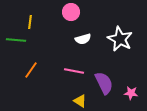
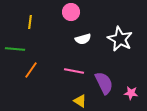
green line: moved 1 px left, 9 px down
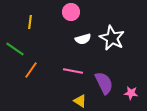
white star: moved 8 px left, 1 px up
green line: rotated 30 degrees clockwise
pink line: moved 1 px left
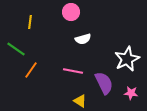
white star: moved 15 px right, 21 px down; rotated 20 degrees clockwise
green line: moved 1 px right
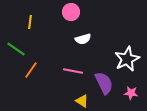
yellow triangle: moved 2 px right
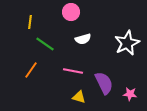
green line: moved 29 px right, 5 px up
white star: moved 16 px up
pink star: moved 1 px left, 1 px down
yellow triangle: moved 3 px left, 4 px up; rotated 16 degrees counterclockwise
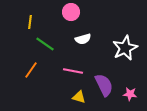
white star: moved 2 px left, 5 px down
purple semicircle: moved 2 px down
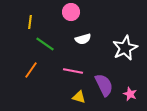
pink star: rotated 16 degrees clockwise
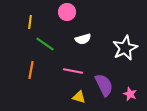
pink circle: moved 4 px left
orange line: rotated 24 degrees counterclockwise
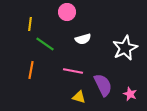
yellow line: moved 2 px down
purple semicircle: moved 1 px left
